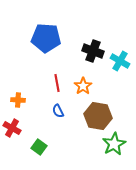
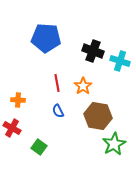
cyan cross: rotated 12 degrees counterclockwise
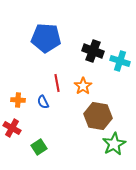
blue semicircle: moved 15 px left, 9 px up
green square: rotated 21 degrees clockwise
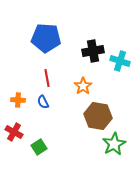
black cross: rotated 30 degrees counterclockwise
red line: moved 10 px left, 5 px up
red cross: moved 2 px right, 4 px down
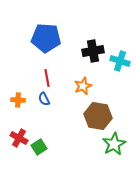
orange star: rotated 12 degrees clockwise
blue semicircle: moved 1 px right, 3 px up
red cross: moved 5 px right, 6 px down
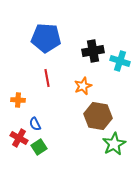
blue semicircle: moved 9 px left, 25 px down
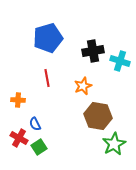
blue pentagon: moved 2 px right; rotated 20 degrees counterclockwise
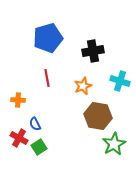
cyan cross: moved 20 px down
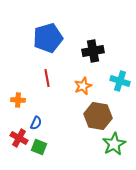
blue semicircle: moved 1 px right, 1 px up; rotated 128 degrees counterclockwise
green square: rotated 35 degrees counterclockwise
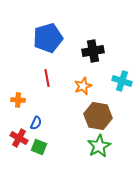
cyan cross: moved 2 px right
green star: moved 15 px left, 2 px down
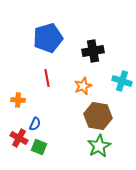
blue semicircle: moved 1 px left, 1 px down
